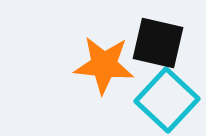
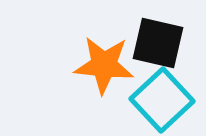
cyan square: moved 5 px left; rotated 4 degrees clockwise
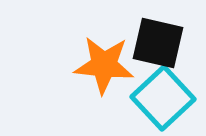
cyan square: moved 1 px right, 2 px up
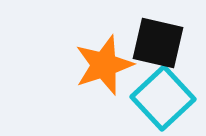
orange star: rotated 24 degrees counterclockwise
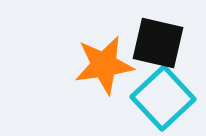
orange star: rotated 10 degrees clockwise
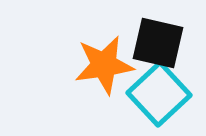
cyan square: moved 4 px left, 4 px up
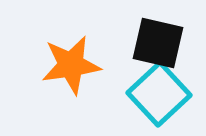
orange star: moved 33 px left
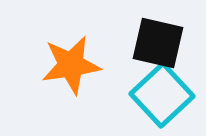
cyan square: moved 3 px right, 1 px down
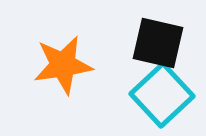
orange star: moved 8 px left
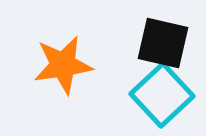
black square: moved 5 px right
